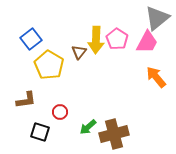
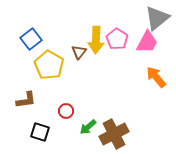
red circle: moved 6 px right, 1 px up
brown cross: rotated 12 degrees counterclockwise
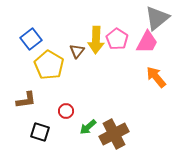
brown triangle: moved 2 px left, 1 px up
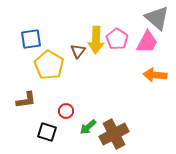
gray triangle: rotated 40 degrees counterclockwise
blue square: rotated 30 degrees clockwise
brown triangle: moved 1 px right
orange arrow: moved 1 px left, 2 px up; rotated 45 degrees counterclockwise
black square: moved 7 px right
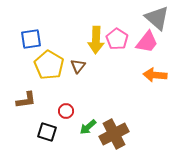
pink trapezoid: rotated 10 degrees clockwise
brown triangle: moved 15 px down
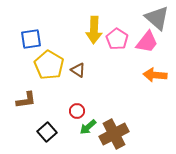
yellow arrow: moved 2 px left, 10 px up
brown triangle: moved 4 px down; rotated 35 degrees counterclockwise
red circle: moved 11 px right
black square: rotated 30 degrees clockwise
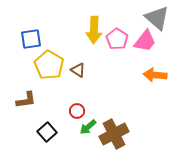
pink trapezoid: moved 2 px left, 1 px up
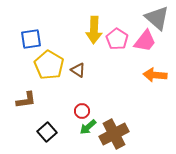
red circle: moved 5 px right
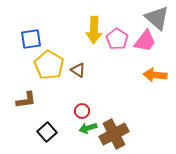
green arrow: moved 1 px down; rotated 24 degrees clockwise
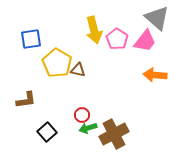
yellow arrow: rotated 16 degrees counterclockwise
yellow pentagon: moved 8 px right, 2 px up
brown triangle: rotated 21 degrees counterclockwise
red circle: moved 4 px down
